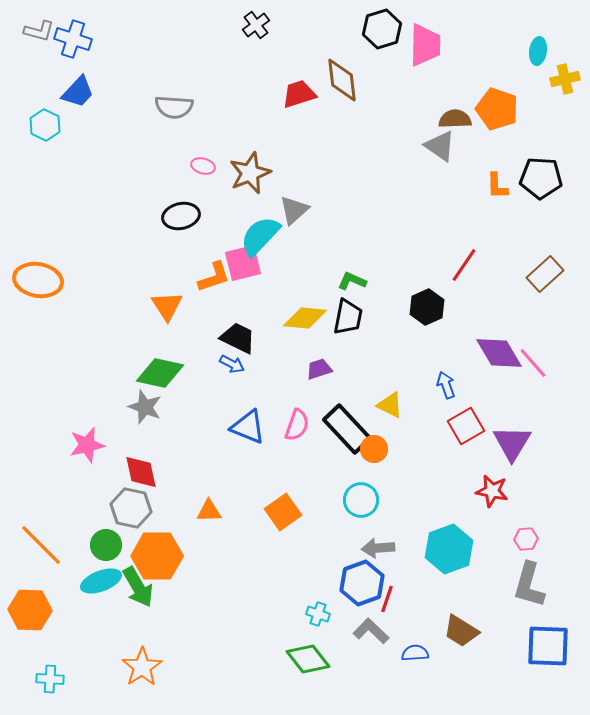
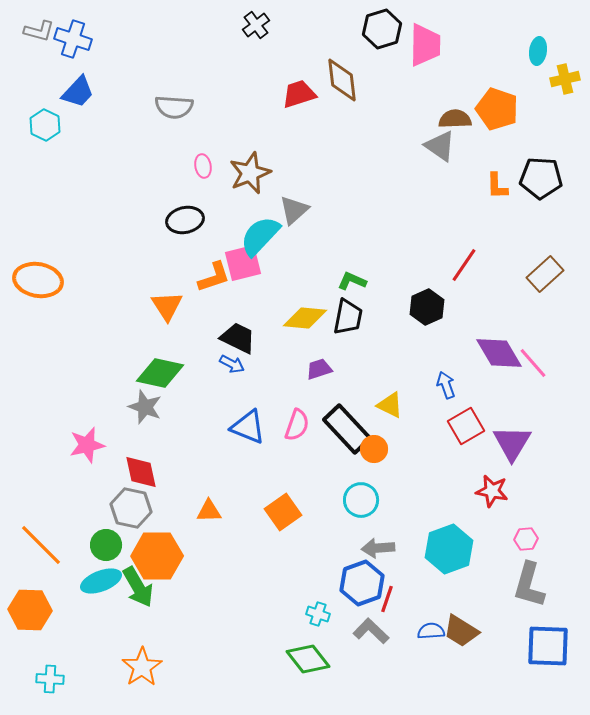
pink ellipse at (203, 166): rotated 65 degrees clockwise
black ellipse at (181, 216): moved 4 px right, 4 px down
blue semicircle at (415, 653): moved 16 px right, 22 px up
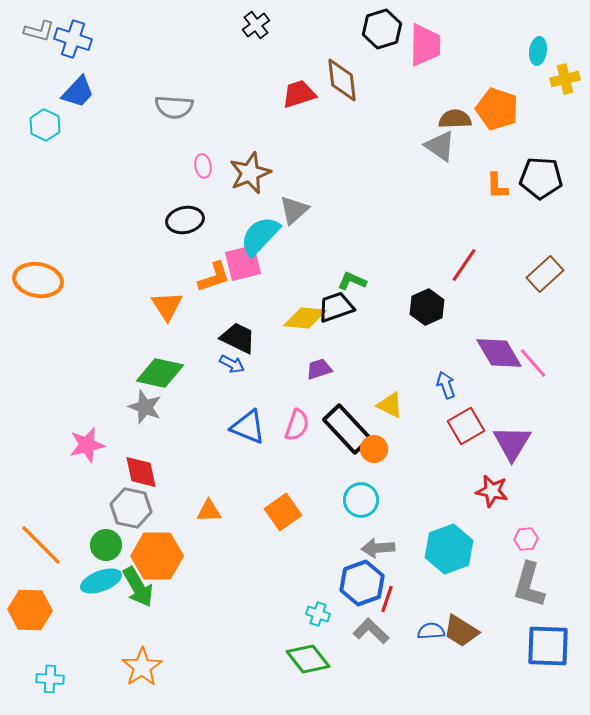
black trapezoid at (348, 317): moved 12 px left, 10 px up; rotated 120 degrees counterclockwise
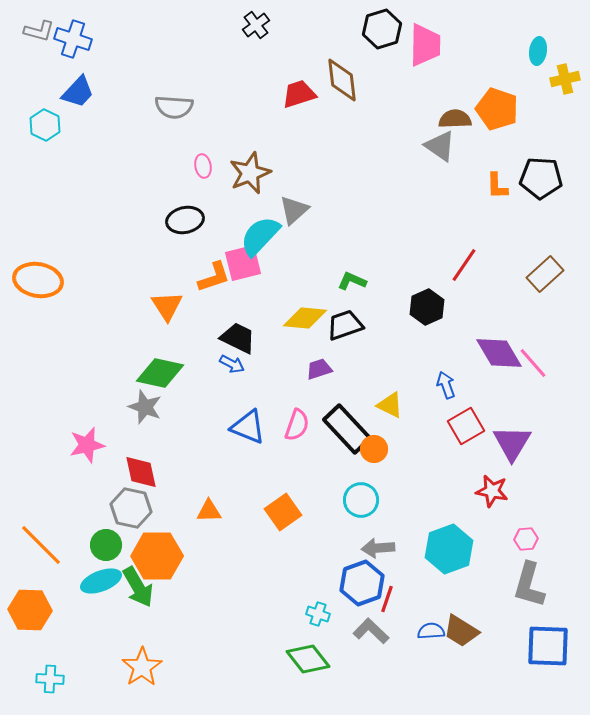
black trapezoid at (336, 307): moved 9 px right, 18 px down
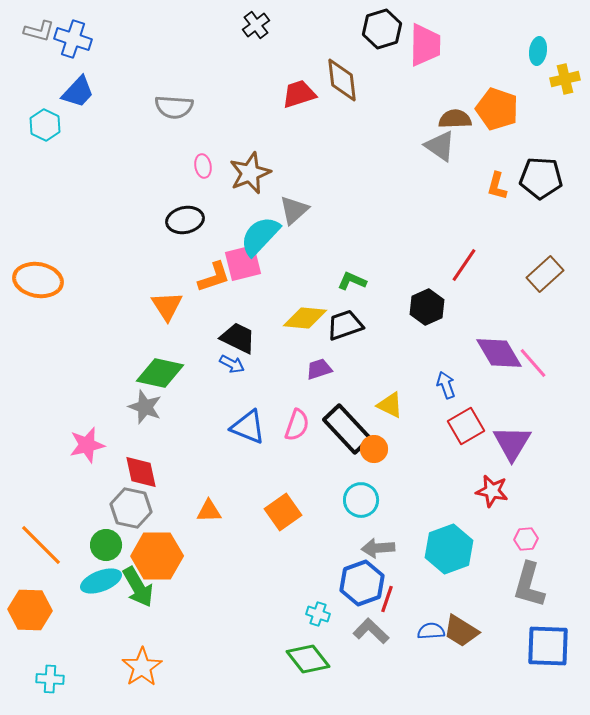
orange L-shape at (497, 186): rotated 16 degrees clockwise
